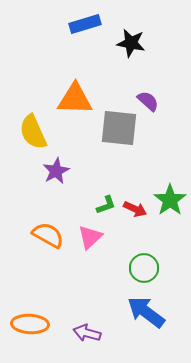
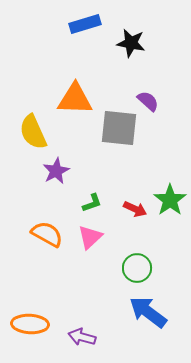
green L-shape: moved 14 px left, 2 px up
orange semicircle: moved 1 px left, 1 px up
green circle: moved 7 px left
blue arrow: moved 2 px right
purple arrow: moved 5 px left, 4 px down
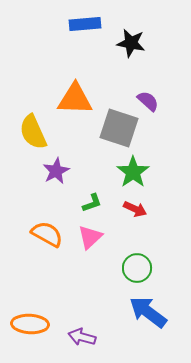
blue rectangle: rotated 12 degrees clockwise
gray square: rotated 12 degrees clockwise
green star: moved 37 px left, 28 px up
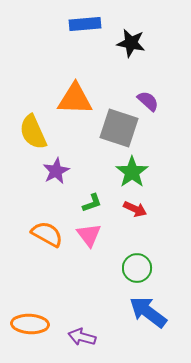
green star: moved 1 px left
pink triangle: moved 1 px left, 2 px up; rotated 24 degrees counterclockwise
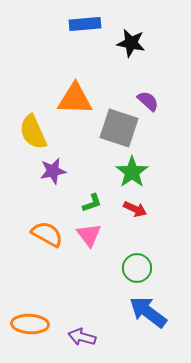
purple star: moved 3 px left; rotated 16 degrees clockwise
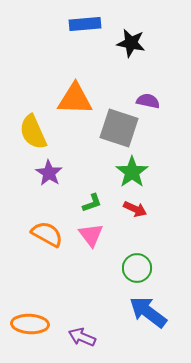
purple semicircle: rotated 30 degrees counterclockwise
purple star: moved 4 px left, 2 px down; rotated 28 degrees counterclockwise
pink triangle: moved 2 px right
purple arrow: rotated 8 degrees clockwise
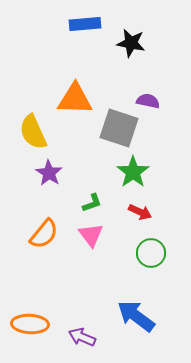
green star: moved 1 px right
red arrow: moved 5 px right, 3 px down
orange semicircle: moved 3 px left; rotated 100 degrees clockwise
green circle: moved 14 px right, 15 px up
blue arrow: moved 12 px left, 4 px down
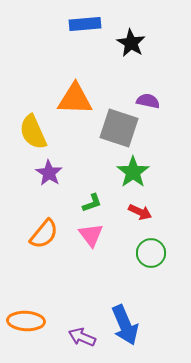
black star: rotated 20 degrees clockwise
blue arrow: moved 11 px left, 9 px down; rotated 150 degrees counterclockwise
orange ellipse: moved 4 px left, 3 px up
